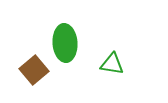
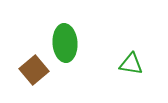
green triangle: moved 19 px right
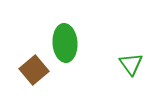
green triangle: rotated 45 degrees clockwise
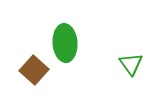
brown square: rotated 8 degrees counterclockwise
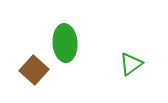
green triangle: rotated 30 degrees clockwise
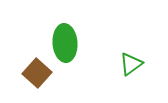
brown square: moved 3 px right, 3 px down
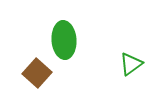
green ellipse: moved 1 px left, 3 px up
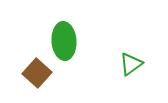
green ellipse: moved 1 px down
